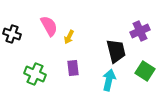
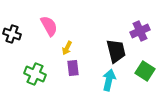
yellow arrow: moved 2 px left, 11 px down
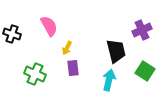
purple cross: moved 2 px right, 1 px up
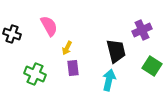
green square: moved 7 px right, 5 px up
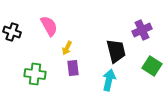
black cross: moved 2 px up
green cross: rotated 15 degrees counterclockwise
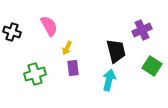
green cross: rotated 25 degrees counterclockwise
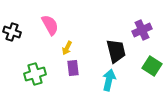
pink semicircle: moved 1 px right, 1 px up
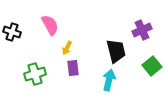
green square: rotated 18 degrees clockwise
